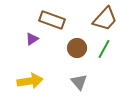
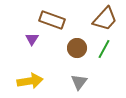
purple triangle: rotated 24 degrees counterclockwise
gray triangle: rotated 18 degrees clockwise
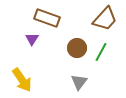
brown rectangle: moved 5 px left, 2 px up
green line: moved 3 px left, 3 px down
yellow arrow: moved 8 px left, 1 px up; rotated 65 degrees clockwise
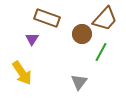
brown circle: moved 5 px right, 14 px up
yellow arrow: moved 7 px up
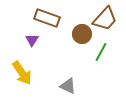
purple triangle: moved 1 px down
gray triangle: moved 11 px left, 4 px down; rotated 42 degrees counterclockwise
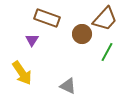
green line: moved 6 px right
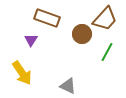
purple triangle: moved 1 px left
